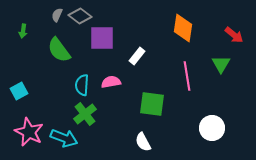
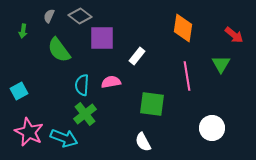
gray semicircle: moved 8 px left, 1 px down
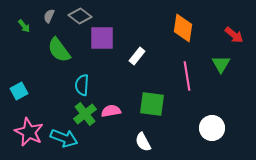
green arrow: moved 1 px right, 5 px up; rotated 48 degrees counterclockwise
pink semicircle: moved 29 px down
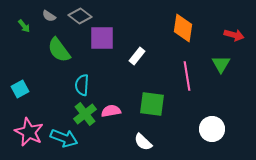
gray semicircle: rotated 80 degrees counterclockwise
red arrow: rotated 24 degrees counterclockwise
cyan square: moved 1 px right, 2 px up
white circle: moved 1 px down
white semicircle: rotated 18 degrees counterclockwise
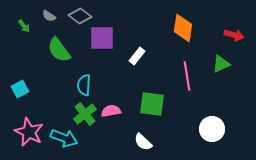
green triangle: rotated 36 degrees clockwise
cyan semicircle: moved 2 px right
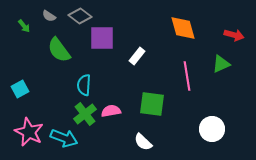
orange diamond: rotated 24 degrees counterclockwise
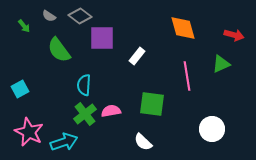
cyan arrow: moved 4 px down; rotated 40 degrees counterclockwise
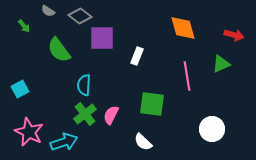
gray semicircle: moved 1 px left, 5 px up
white rectangle: rotated 18 degrees counterclockwise
pink semicircle: moved 4 px down; rotated 54 degrees counterclockwise
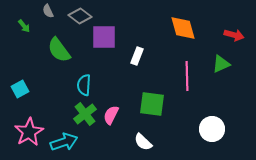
gray semicircle: rotated 32 degrees clockwise
purple square: moved 2 px right, 1 px up
pink line: rotated 8 degrees clockwise
pink star: rotated 16 degrees clockwise
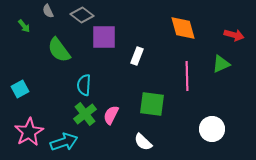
gray diamond: moved 2 px right, 1 px up
